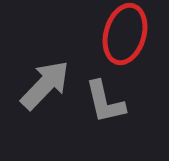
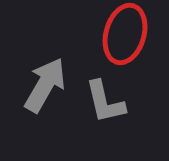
gray arrow: rotated 14 degrees counterclockwise
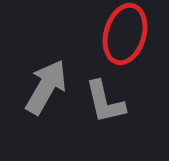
gray arrow: moved 1 px right, 2 px down
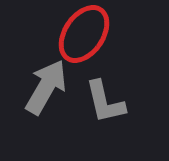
red ellipse: moved 41 px left; rotated 18 degrees clockwise
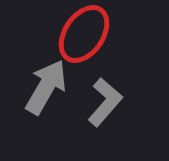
gray L-shape: rotated 126 degrees counterclockwise
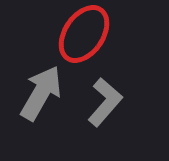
gray arrow: moved 5 px left, 6 px down
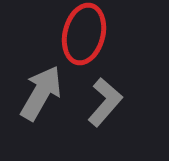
red ellipse: rotated 20 degrees counterclockwise
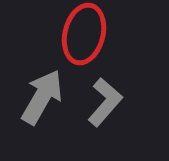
gray arrow: moved 1 px right, 4 px down
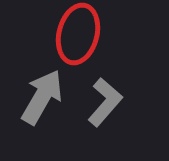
red ellipse: moved 6 px left
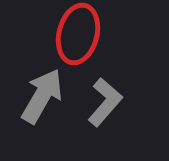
gray arrow: moved 1 px up
